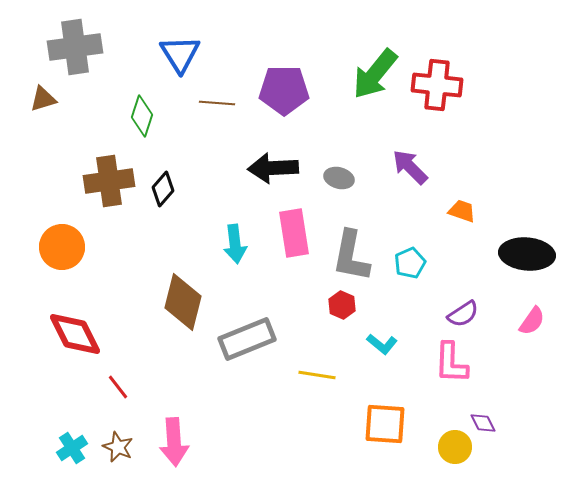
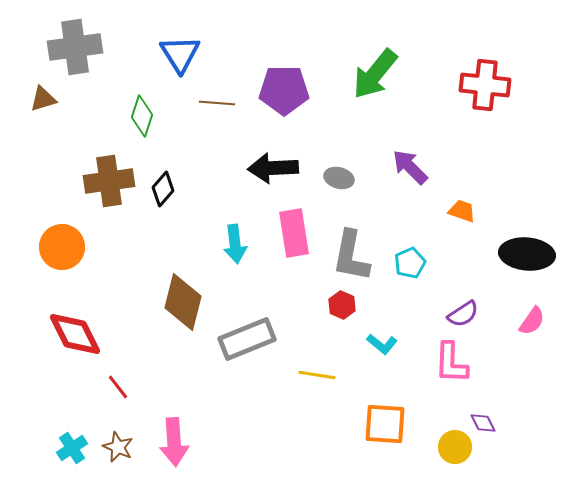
red cross: moved 48 px right
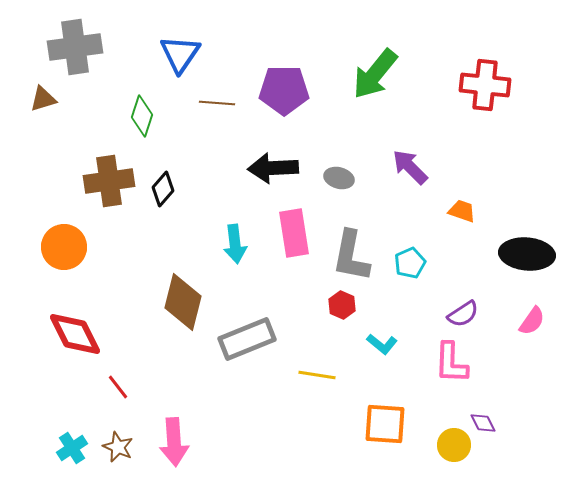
blue triangle: rotated 6 degrees clockwise
orange circle: moved 2 px right
yellow circle: moved 1 px left, 2 px up
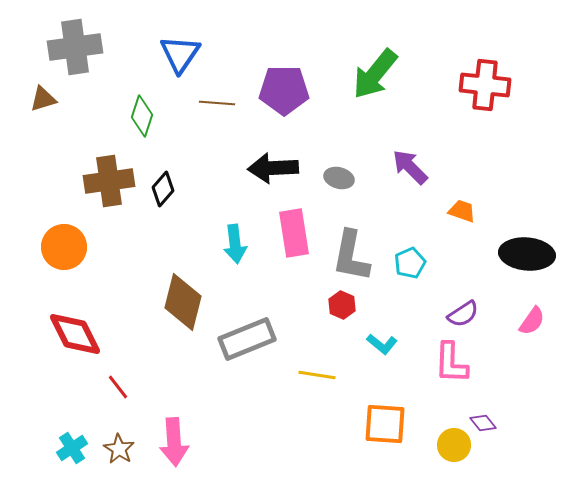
purple diamond: rotated 12 degrees counterclockwise
brown star: moved 1 px right, 2 px down; rotated 8 degrees clockwise
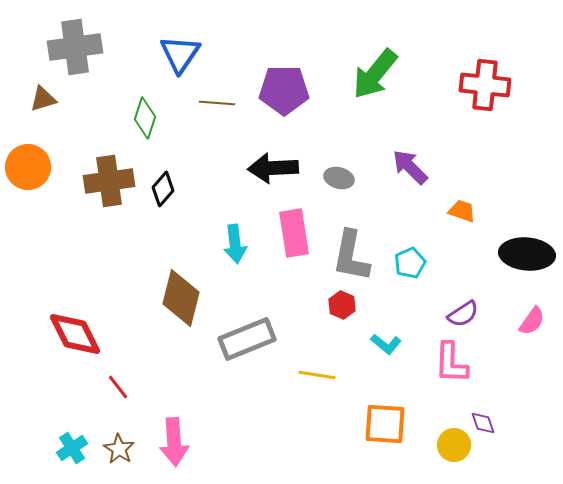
green diamond: moved 3 px right, 2 px down
orange circle: moved 36 px left, 80 px up
brown diamond: moved 2 px left, 4 px up
cyan L-shape: moved 4 px right
purple diamond: rotated 20 degrees clockwise
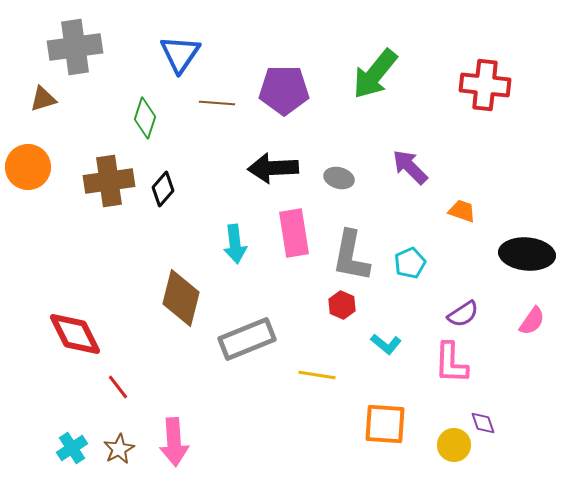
brown star: rotated 12 degrees clockwise
